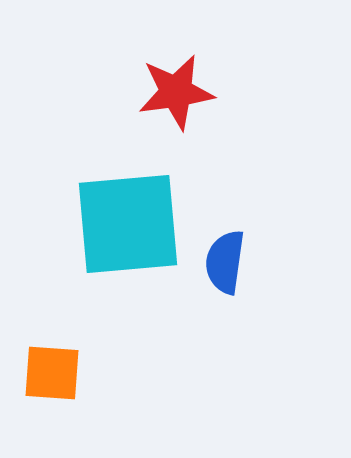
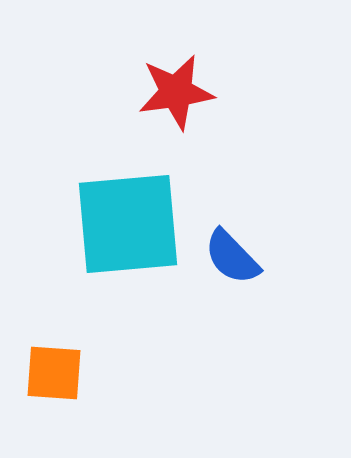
blue semicircle: moved 7 px right, 5 px up; rotated 52 degrees counterclockwise
orange square: moved 2 px right
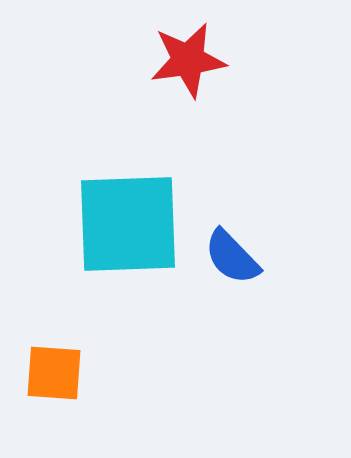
red star: moved 12 px right, 32 px up
cyan square: rotated 3 degrees clockwise
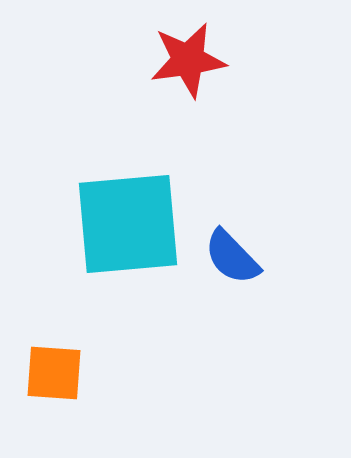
cyan square: rotated 3 degrees counterclockwise
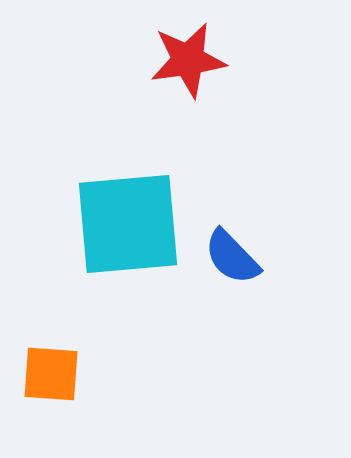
orange square: moved 3 px left, 1 px down
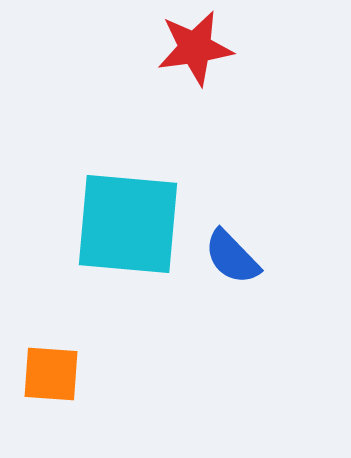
red star: moved 7 px right, 12 px up
cyan square: rotated 10 degrees clockwise
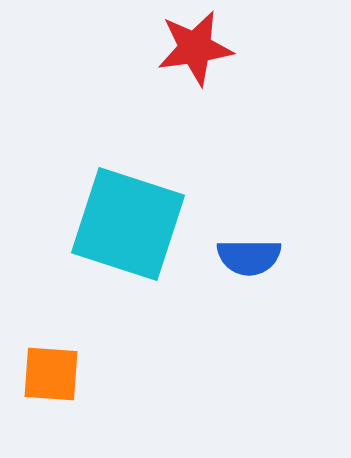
cyan square: rotated 13 degrees clockwise
blue semicircle: moved 17 px right; rotated 46 degrees counterclockwise
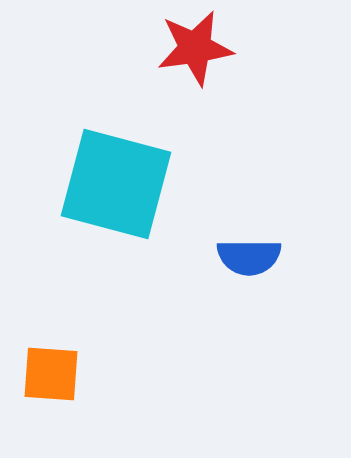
cyan square: moved 12 px left, 40 px up; rotated 3 degrees counterclockwise
